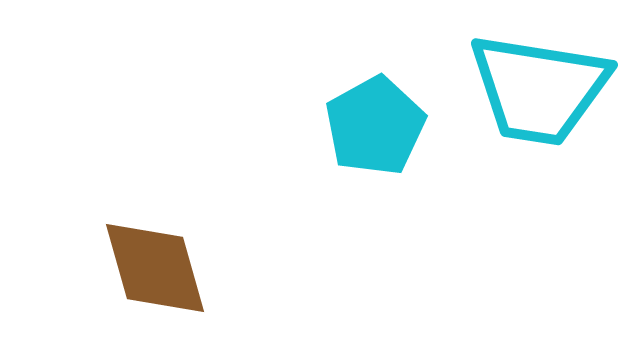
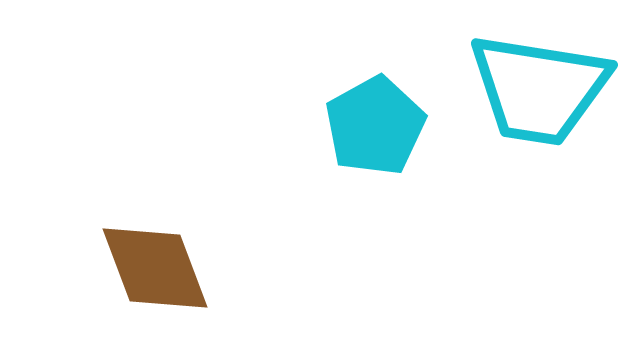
brown diamond: rotated 5 degrees counterclockwise
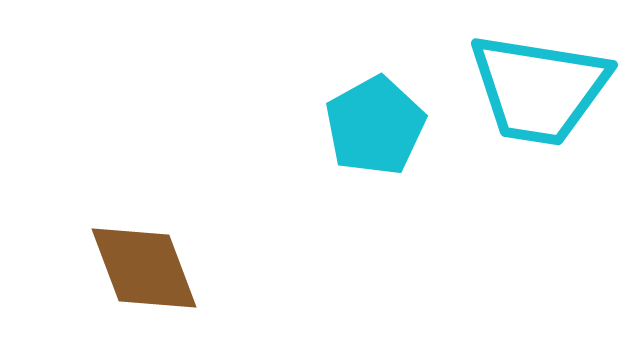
brown diamond: moved 11 px left
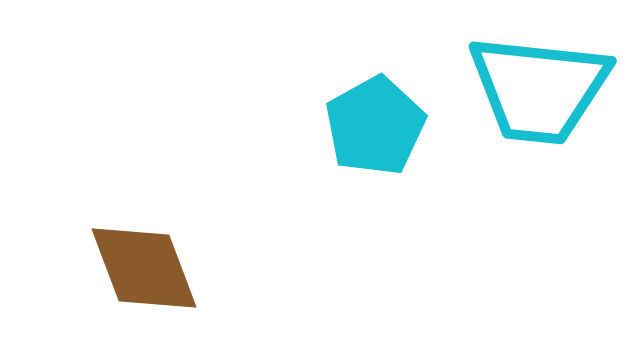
cyan trapezoid: rotated 3 degrees counterclockwise
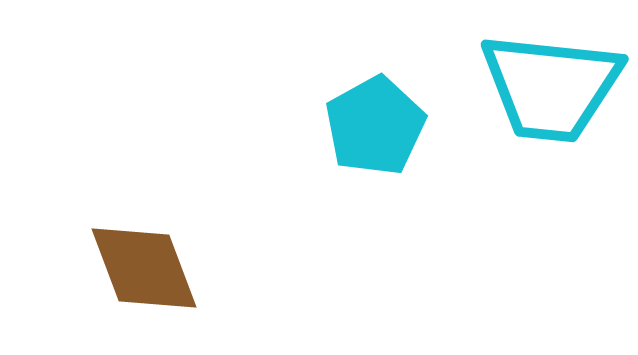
cyan trapezoid: moved 12 px right, 2 px up
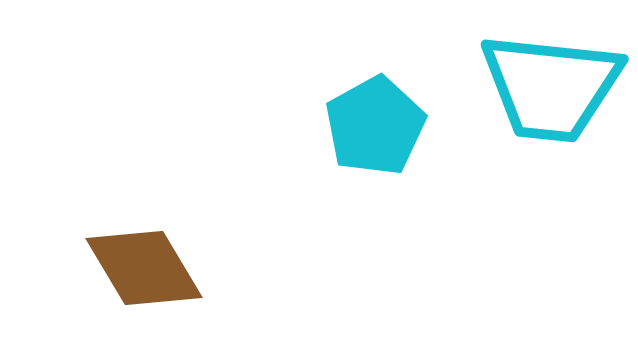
brown diamond: rotated 10 degrees counterclockwise
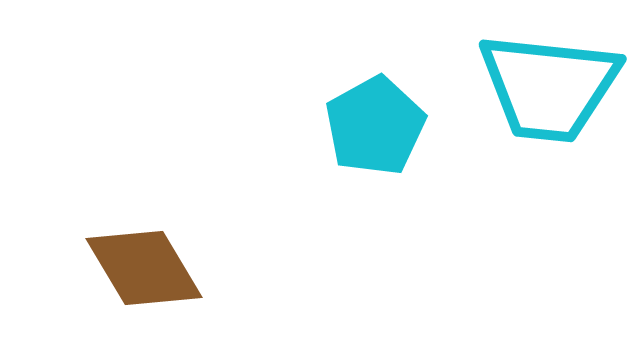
cyan trapezoid: moved 2 px left
